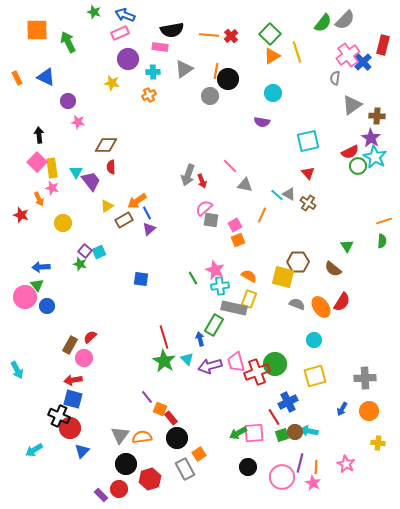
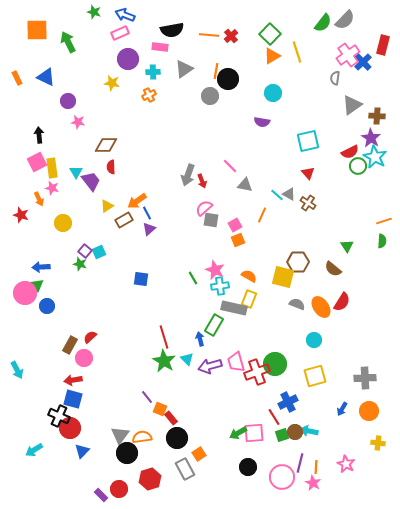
pink square at (37, 162): rotated 18 degrees clockwise
pink circle at (25, 297): moved 4 px up
black circle at (126, 464): moved 1 px right, 11 px up
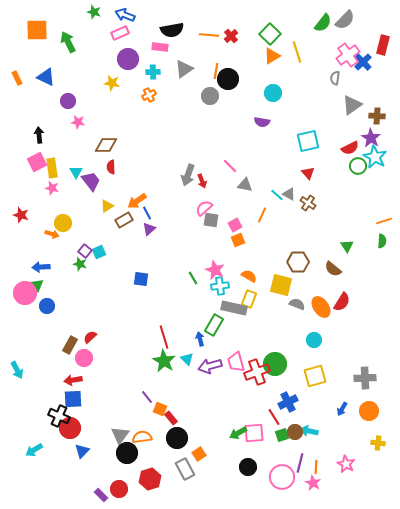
red semicircle at (350, 152): moved 4 px up
orange arrow at (39, 199): moved 13 px right, 35 px down; rotated 48 degrees counterclockwise
yellow square at (283, 277): moved 2 px left, 8 px down
blue square at (73, 399): rotated 18 degrees counterclockwise
